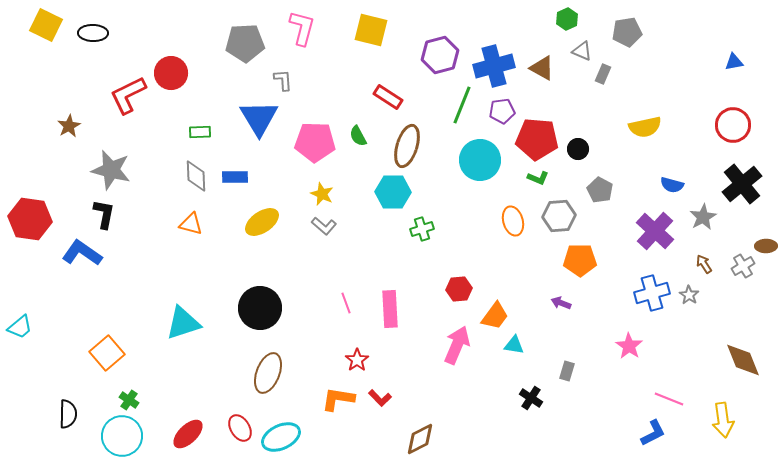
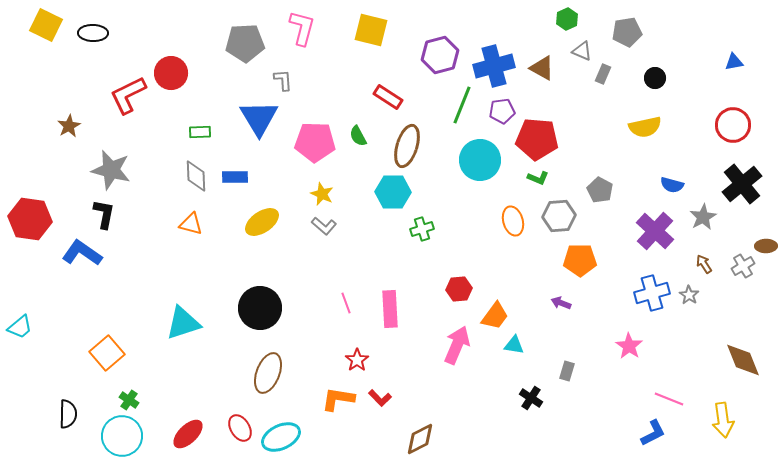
black circle at (578, 149): moved 77 px right, 71 px up
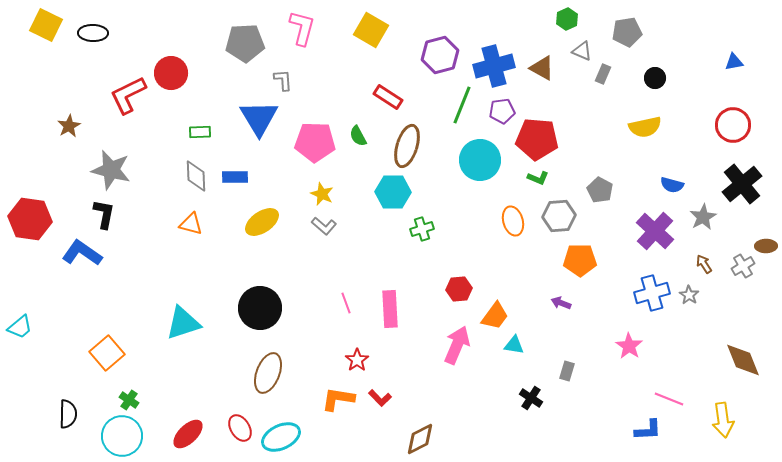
yellow square at (371, 30): rotated 16 degrees clockwise
blue L-shape at (653, 433): moved 5 px left, 3 px up; rotated 24 degrees clockwise
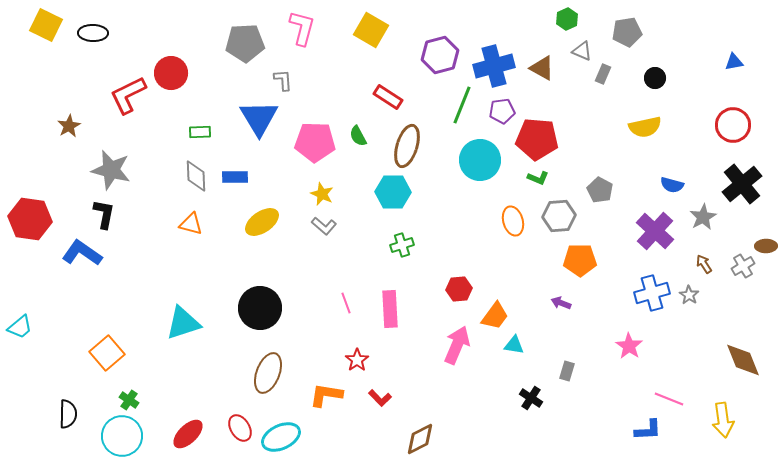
green cross at (422, 229): moved 20 px left, 16 px down
orange L-shape at (338, 399): moved 12 px left, 4 px up
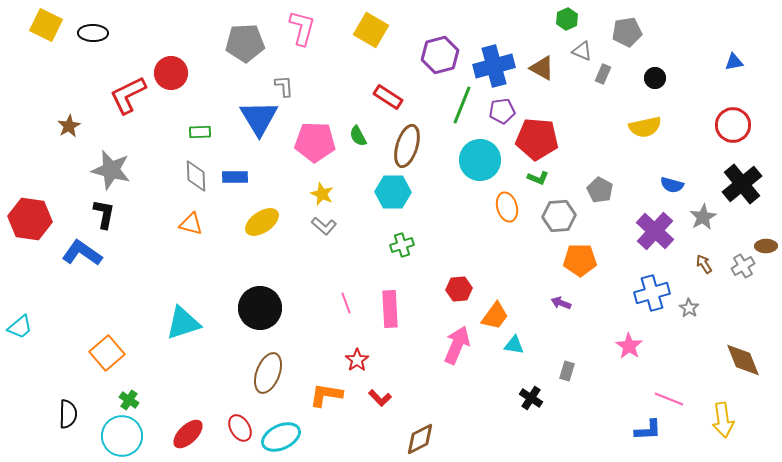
gray L-shape at (283, 80): moved 1 px right, 6 px down
orange ellipse at (513, 221): moved 6 px left, 14 px up
gray star at (689, 295): moved 13 px down
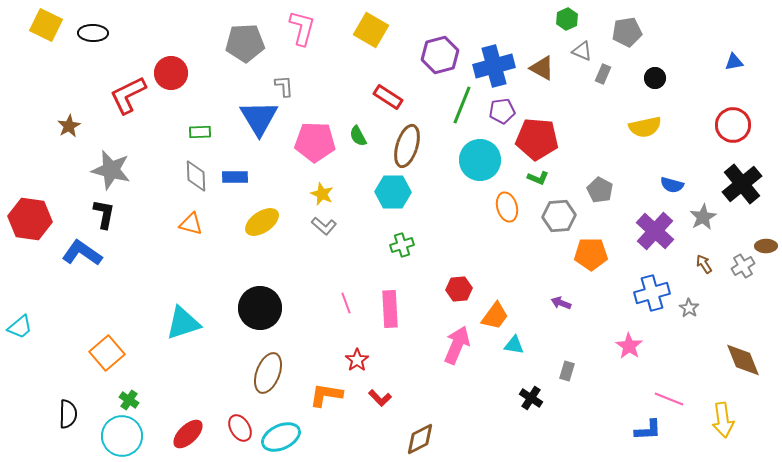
orange pentagon at (580, 260): moved 11 px right, 6 px up
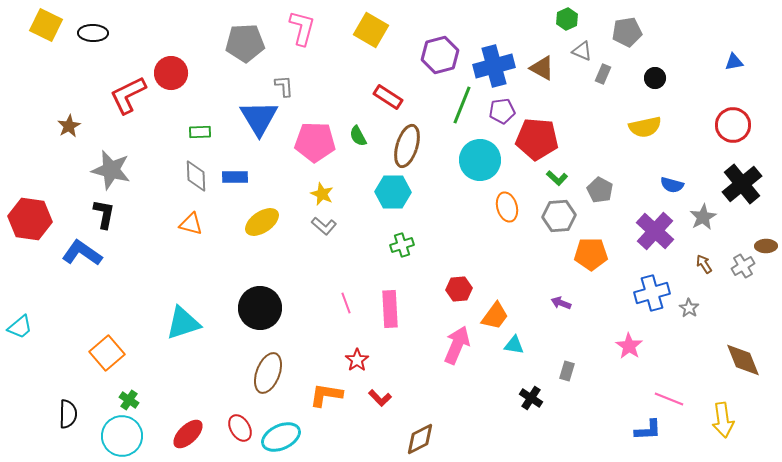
green L-shape at (538, 178): moved 19 px right; rotated 20 degrees clockwise
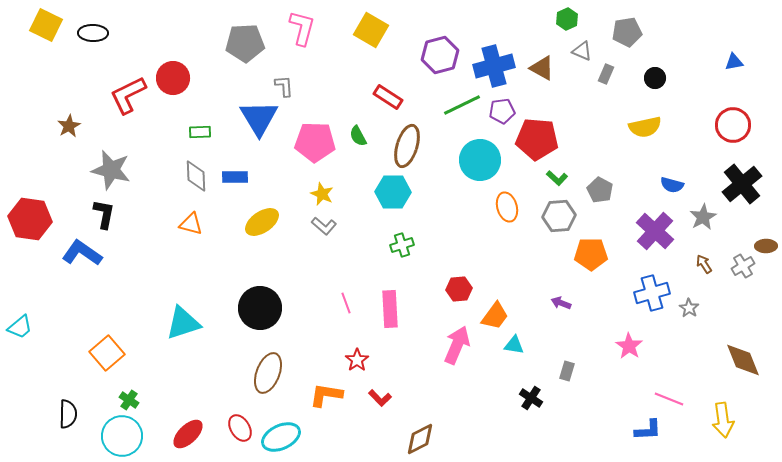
red circle at (171, 73): moved 2 px right, 5 px down
gray rectangle at (603, 74): moved 3 px right
green line at (462, 105): rotated 42 degrees clockwise
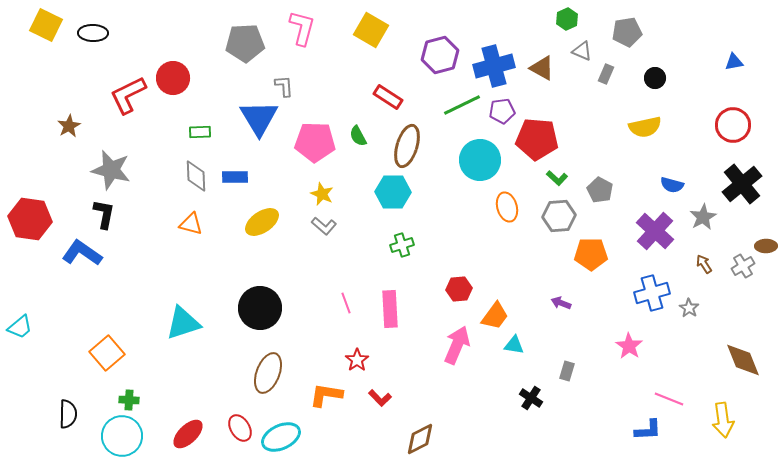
green cross at (129, 400): rotated 30 degrees counterclockwise
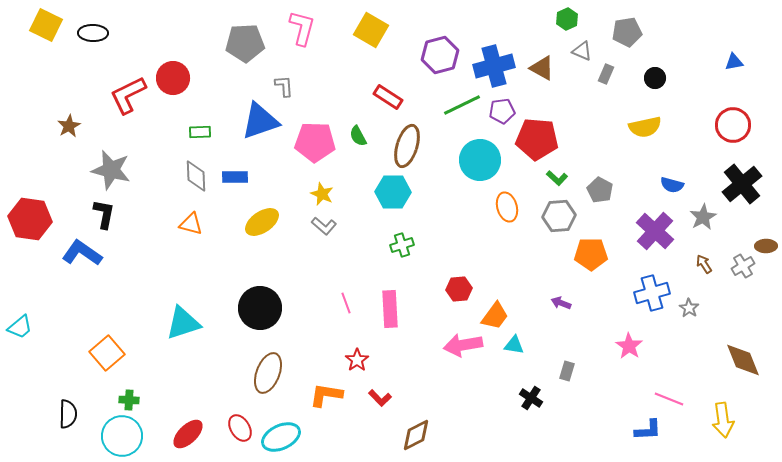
blue triangle at (259, 118): moved 1 px right, 3 px down; rotated 42 degrees clockwise
pink arrow at (457, 345): moved 6 px right; rotated 123 degrees counterclockwise
brown diamond at (420, 439): moved 4 px left, 4 px up
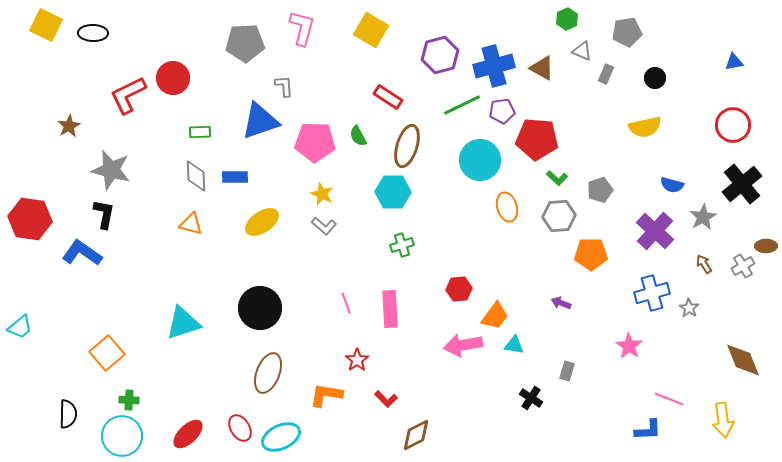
gray pentagon at (600, 190): rotated 25 degrees clockwise
red L-shape at (380, 398): moved 6 px right, 1 px down
